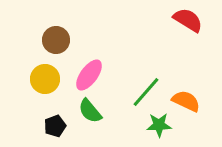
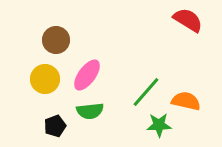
pink ellipse: moved 2 px left
orange semicircle: rotated 12 degrees counterclockwise
green semicircle: rotated 56 degrees counterclockwise
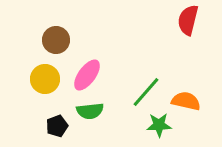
red semicircle: rotated 108 degrees counterclockwise
black pentagon: moved 2 px right
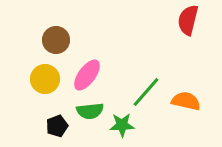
green star: moved 37 px left
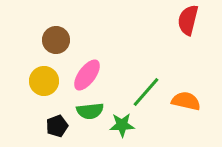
yellow circle: moved 1 px left, 2 px down
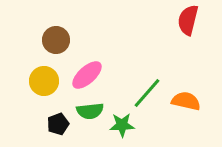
pink ellipse: rotated 12 degrees clockwise
green line: moved 1 px right, 1 px down
black pentagon: moved 1 px right, 2 px up
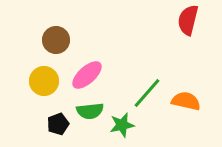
green star: rotated 10 degrees counterclockwise
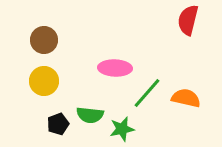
brown circle: moved 12 px left
pink ellipse: moved 28 px right, 7 px up; rotated 44 degrees clockwise
orange semicircle: moved 3 px up
green semicircle: moved 4 px down; rotated 12 degrees clockwise
green star: moved 4 px down
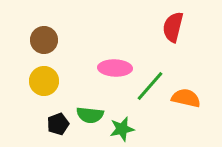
red semicircle: moved 15 px left, 7 px down
green line: moved 3 px right, 7 px up
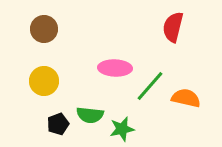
brown circle: moved 11 px up
